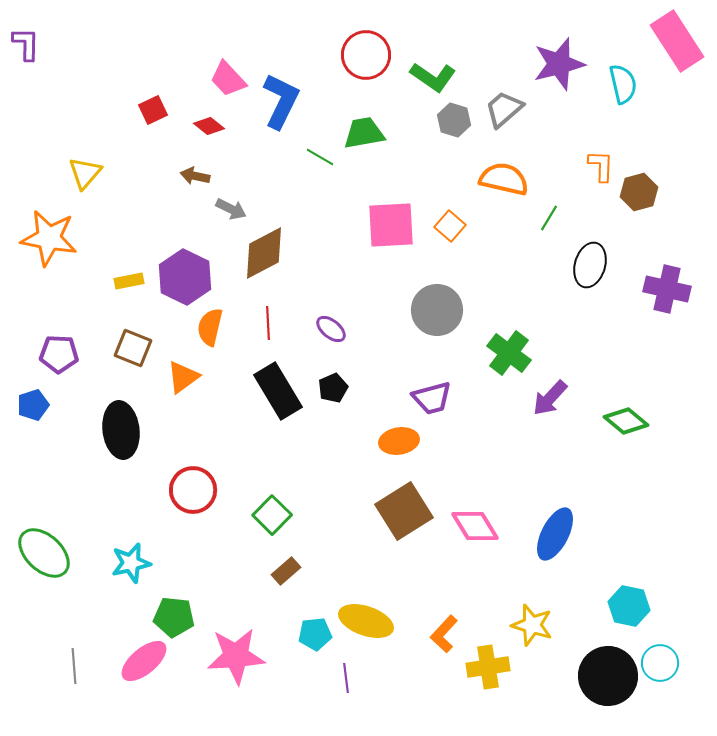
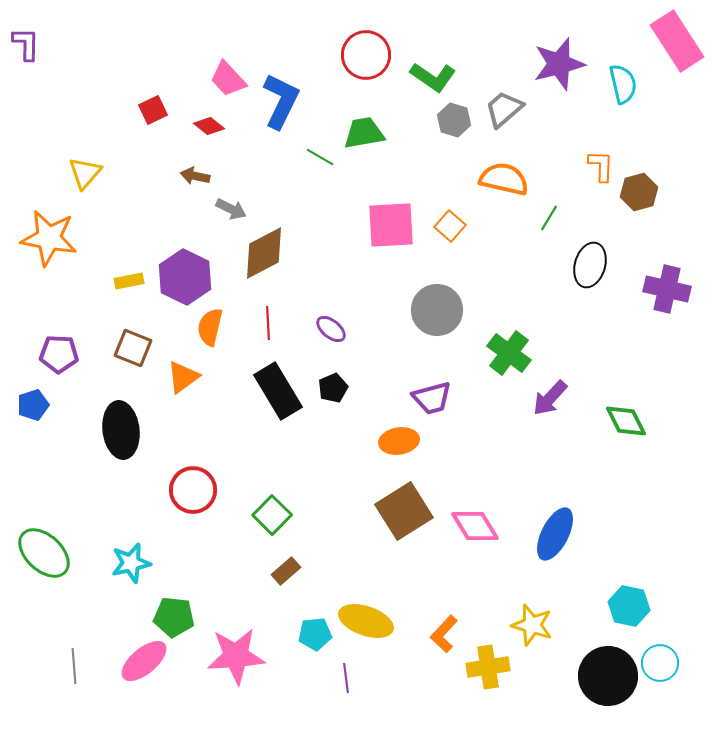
green diamond at (626, 421): rotated 24 degrees clockwise
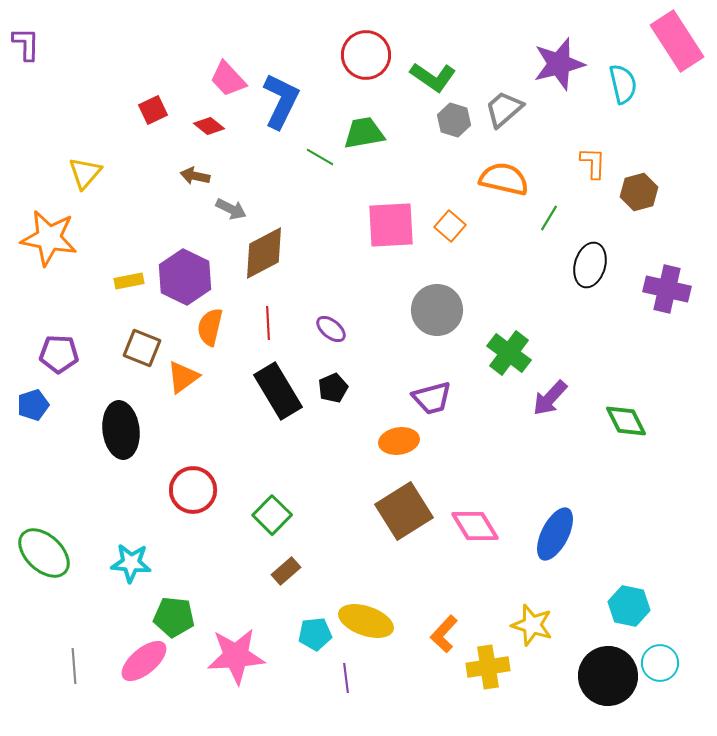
orange L-shape at (601, 166): moved 8 px left, 3 px up
brown square at (133, 348): moved 9 px right
cyan star at (131, 563): rotated 18 degrees clockwise
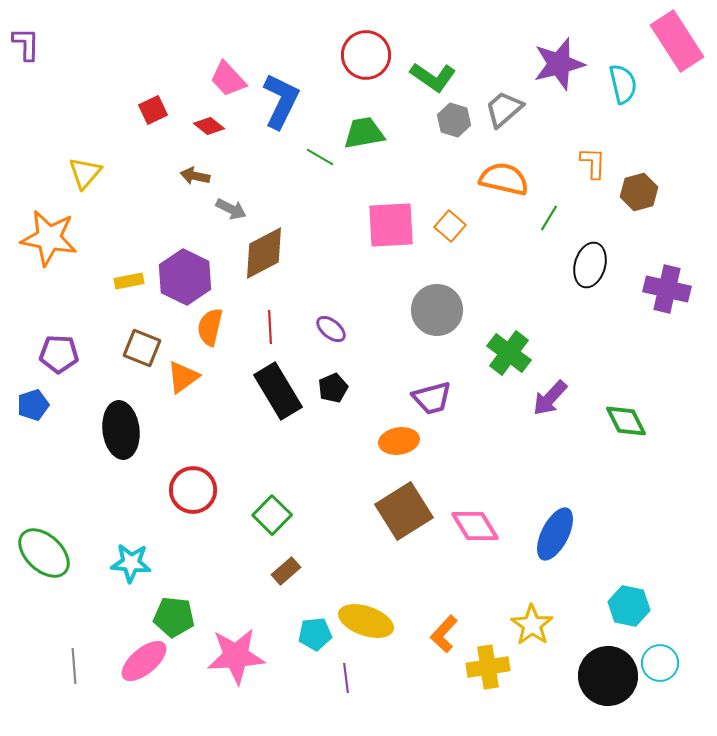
red line at (268, 323): moved 2 px right, 4 px down
yellow star at (532, 625): rotated 18 degrees clockwise
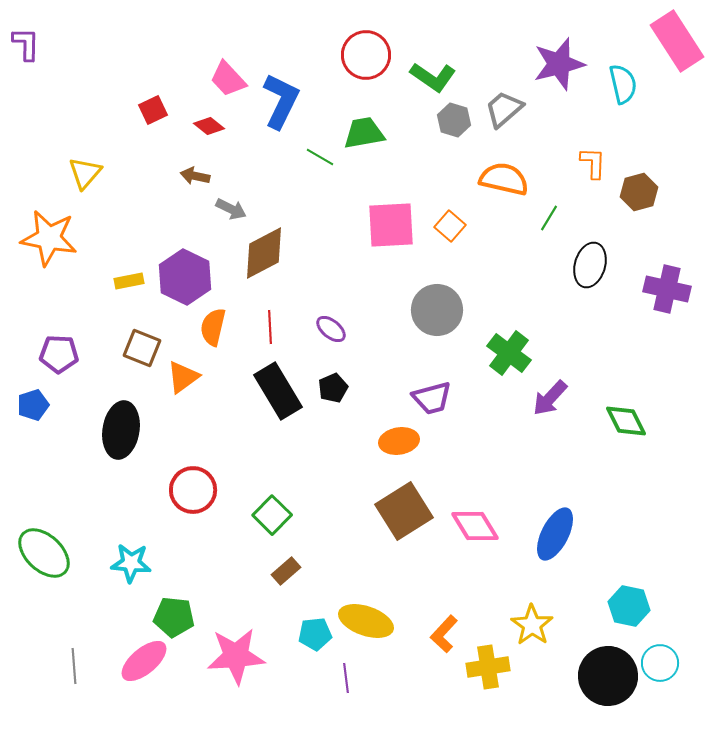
orange semicircle at (210, 327): moved 3 px right
black ellipse at (121, 430): rotated 16 degrees clockwise
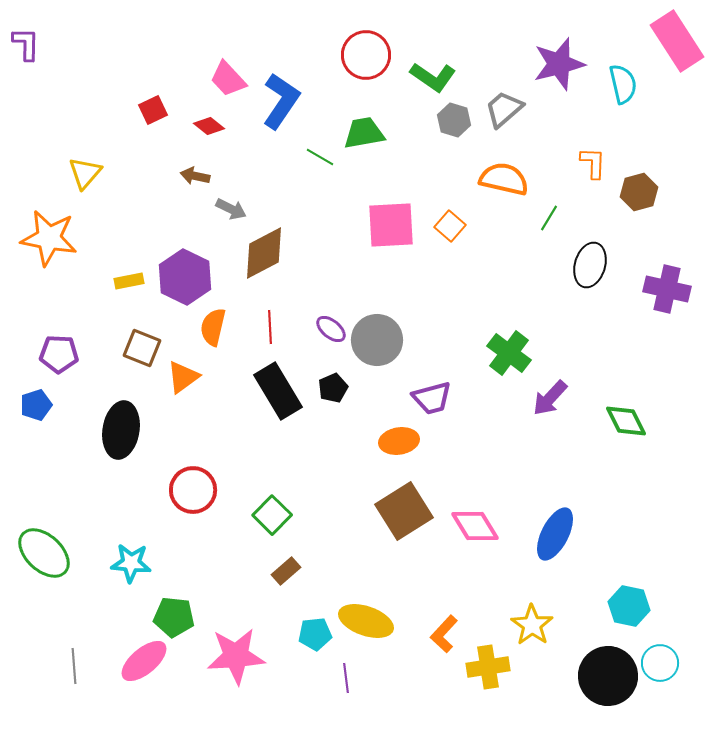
blue L-shape at (281, 101): rotated 8 degrees clockwise
gray circle at (437, 310): moved 60 px left, 30 px down
blue pentagon at (33, 405): moved 3 px right
